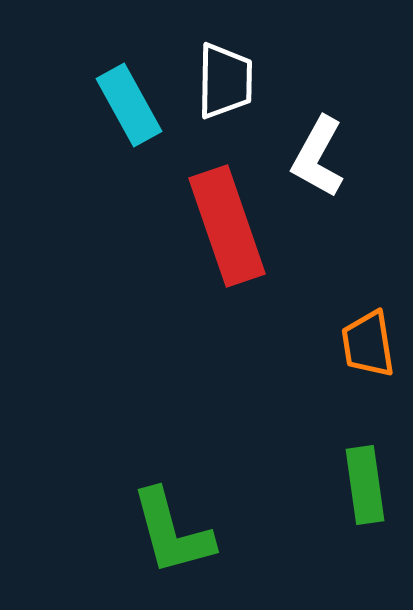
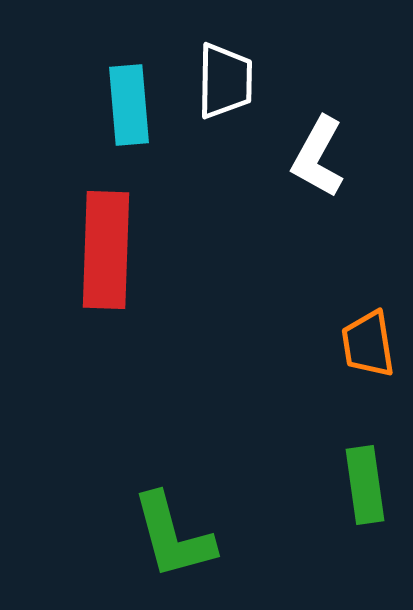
cyan rectangle: rotated 24 degrees clockwise
red rectangle: moved 121 px left, 24 px down; rotated 21 degrees clockwise
green L-shape: moved 1 px right, 4 px down
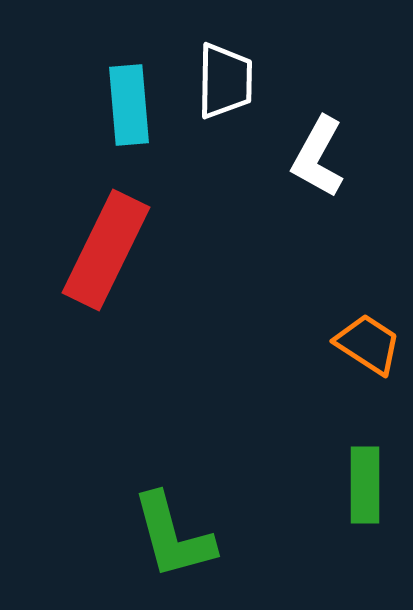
red rectangle: rotated 24 degrees clockwise
orange trapezoid: rotated 132 degrees clockwise
green rectangle: rotated 8 degrees clockwise
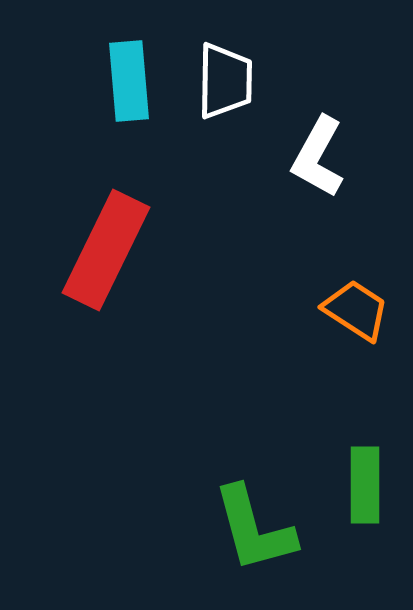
cyan rectangle: moved 24 px up
orange trapezoid: moved 12 px left, 34 px up
green L-shape: moved 81 px right, 7 px up
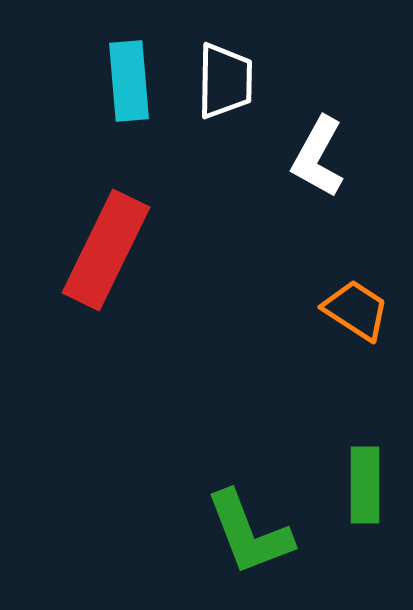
green L-shape: moved 5 px left, 4 px down; rotated 6 degrees counterclockwise
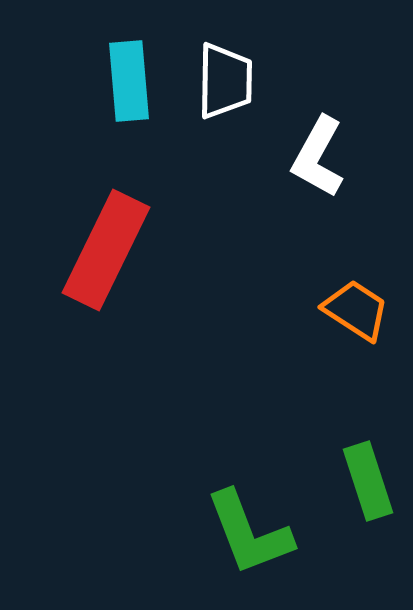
green rectangle: moved 3 px right, 4 px up; rotated 18 degrees counterclockwise
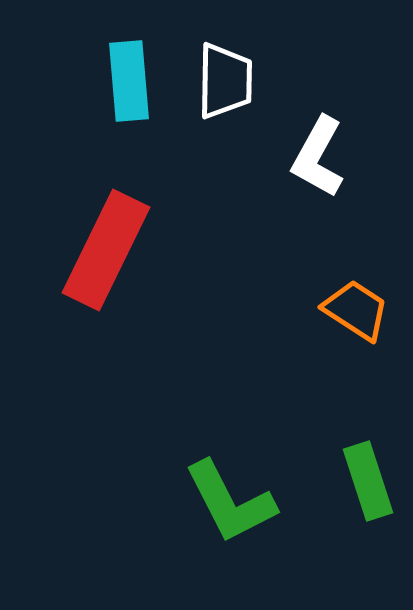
green L-shape: moved 19 px left, 31 px up; rotated 6 degrees counterclockwise
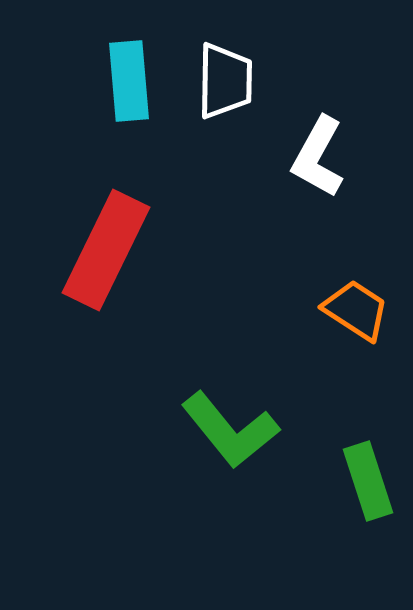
green L-shape: moved 72 px up; rotated 12 degrees counterclockwise
